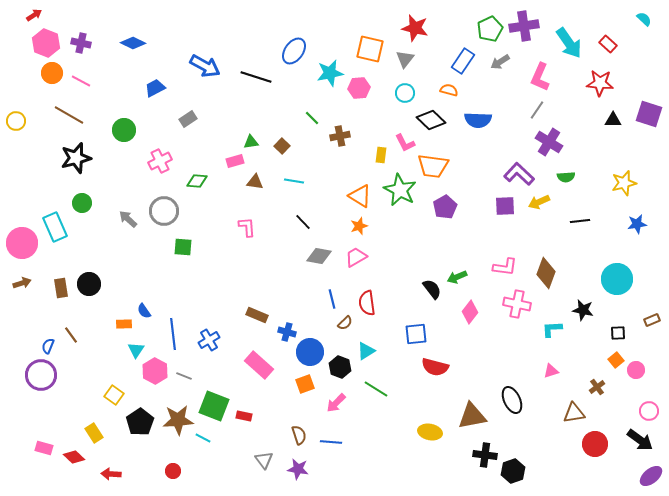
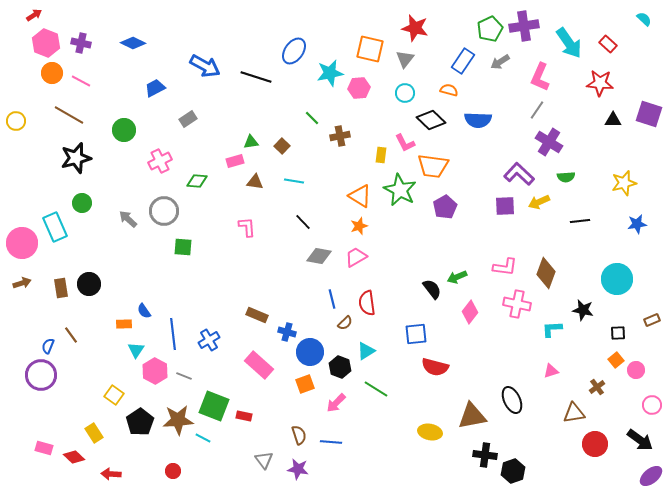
pink circle at (649, 411): moved 3 px right, 6 px up
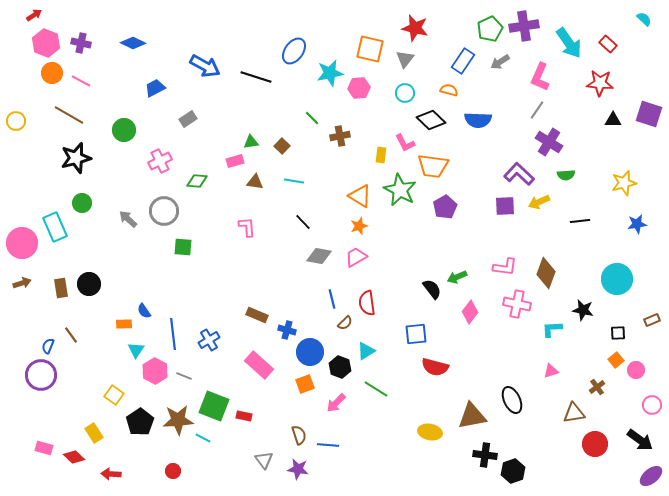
green semicircle at (566, 177): moved 2 px up
blue cross at (287, 332): moved 2 px up
blue line at (331, 442): moved 3 px left, 3 px down
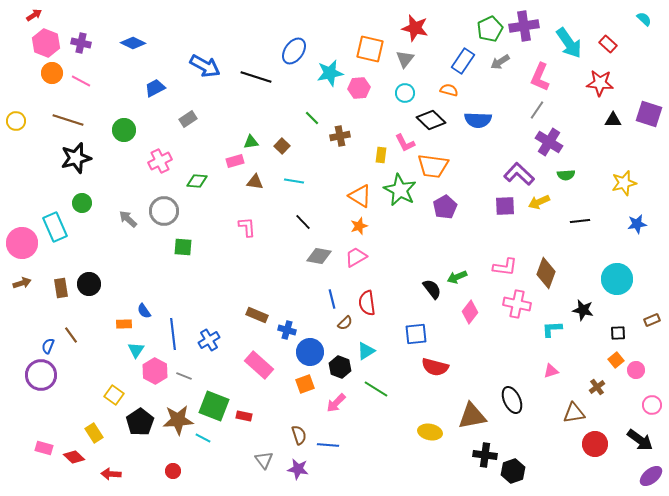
brown line at (69, 115): moved 1 px left, 5 px down; rotated 12 degrees counterclockwise
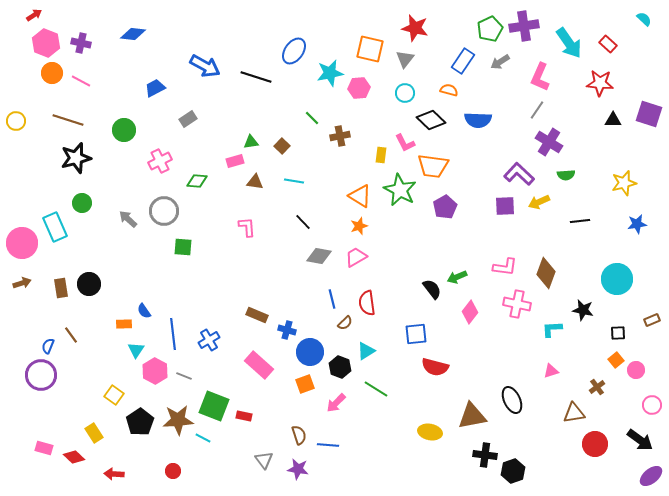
blue diamond at (133, 43): moved 9 px up; rotated 20 degrees counterclockwise
red arrow at (111, 474): moved 3 px right
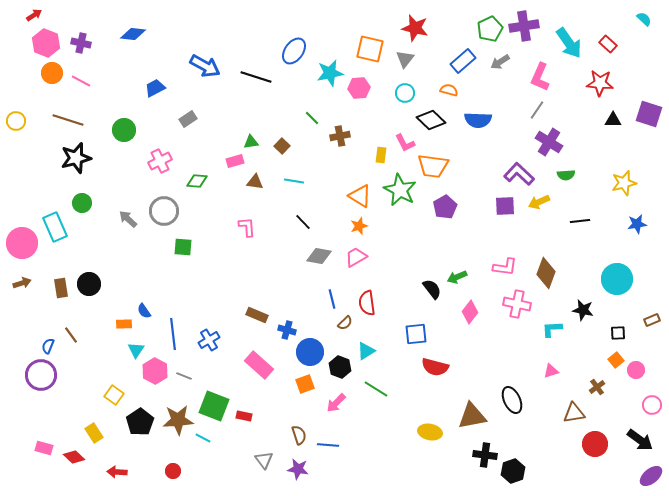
blue rectangle at (463, 61): rotated 15 degrees clockwise
red arrow at (114, 474): moved 3 px right, 2 px up
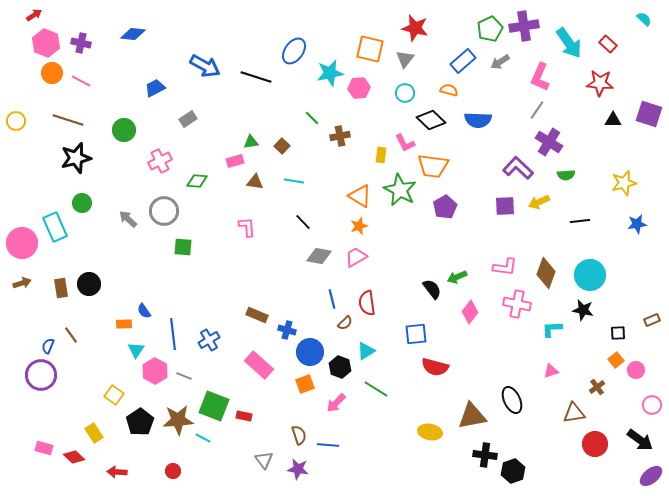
purple L-shape at (519, 174): moved 1 px left, 6 px up
cyan circle at (617, 279): moved 27 px left, 4 px up
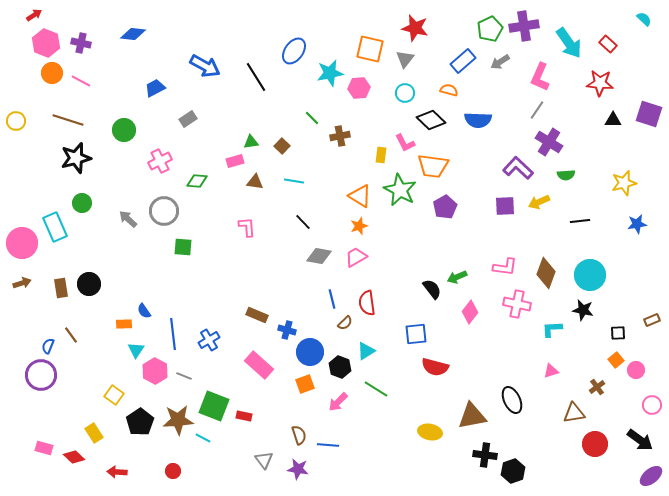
black line at (256, 77): rotated 40 degrees clockwise
pink arrow at (336, 403): moved 2 px right, 1 px up
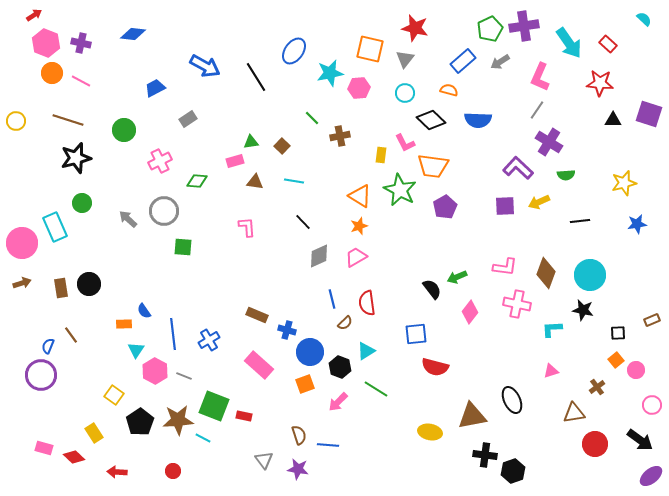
gray diamond at (319, 256): rotated 35 degrees counterclockwise
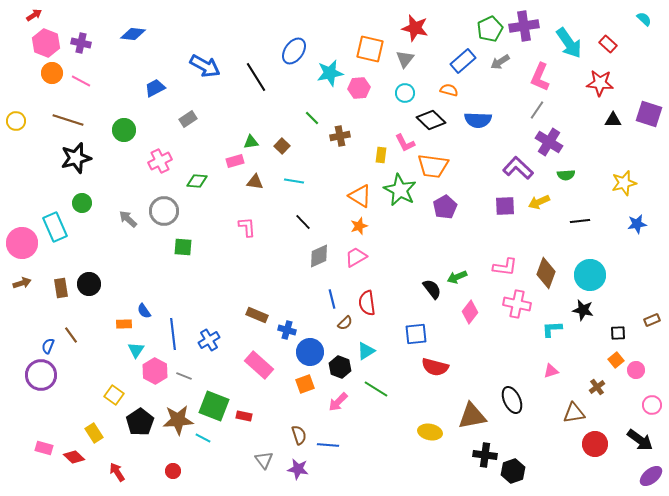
red arrow at (117, 472): rotated 54 degrees clockwise
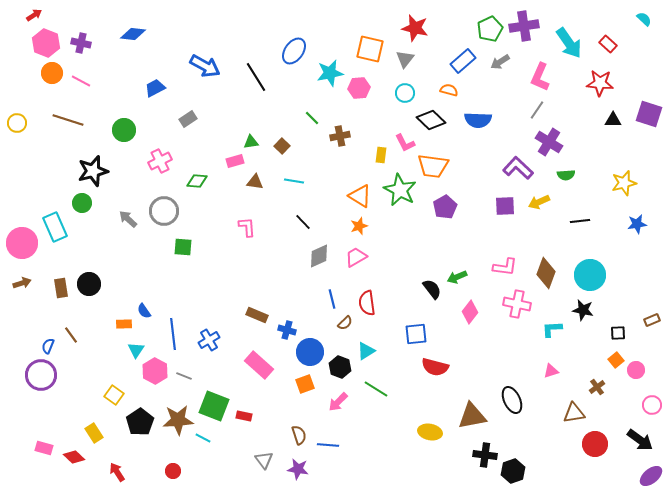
yellow circle at (16, 121): moved 1 px right, 2 px down
black star at (76, 158): moved 17 px right, 13 px down
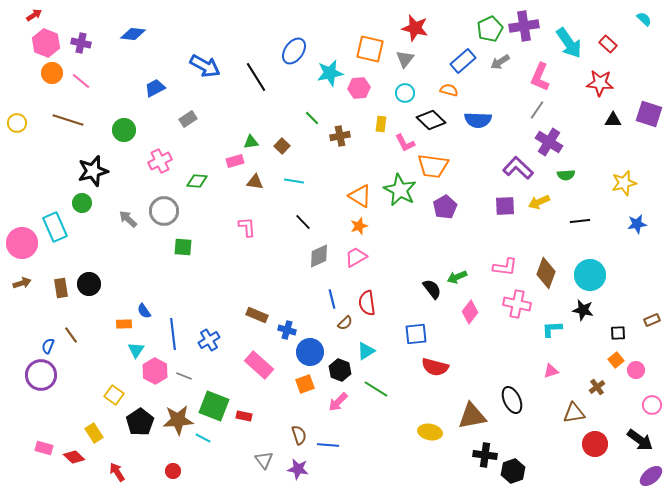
pink line at (81, 81): rotated 12 degrees clockwise
yellow rectangle at (381, 155): moved 31 px up
black hexagon at (340, 367): moved 3 px down
